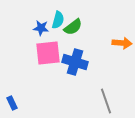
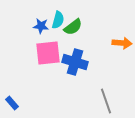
blue star: moved 2 px up
blue rectangle: rotated 16 degrees counterclockwise
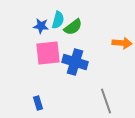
blue rectangle: moved 26 px right; rotated 24 degrees clockwise
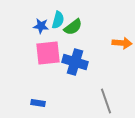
blue rectangle: rotated 64 degrees counterclockwise
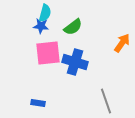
cyan semicircle: moved 13 px left, 7 px up
orange arrow: rotated 60 degrees counterclockwise
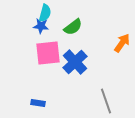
blue cross: rotated 30 degrees clockwise
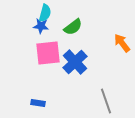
orange arrow: rotated 72 degrees counterclockwise
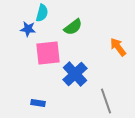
cyan semicircle: moved 3 px left
blue star: moved 13 px left, 3 px down
orange arrow: moved 4 px left, 4 px down
blue cross: moved 12 px down
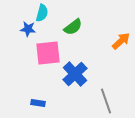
orange arrow: moved 3 px right, 6 px up; rotated 84 degrees clockwise
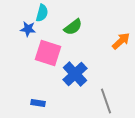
pink square: rotated 24 degrees clockwise
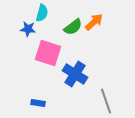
orange arrow: moved 27 px left, 19 px up
blue cross: rotated 15 degrees counterclockwise
